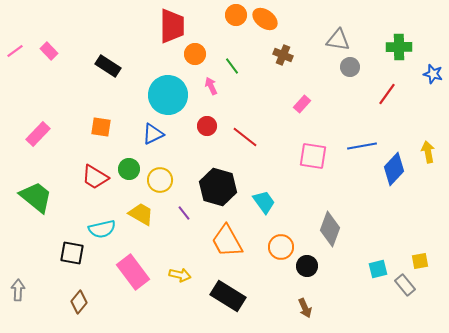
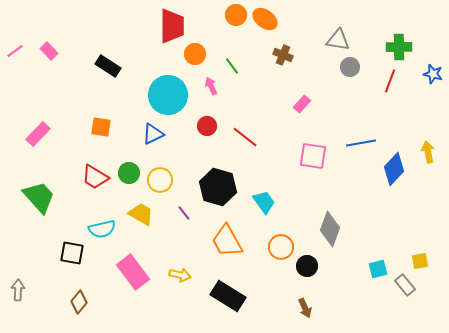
red line at (387, 94): moved 3 px right, 13 px up; rotated 15 degrees counterclockwise
blue line at (362, 146): moved 1 px left, 3 px up
green circle at (129, 169): moved 4 px down
green trapezoid at (36, 197): moved 3 px right; rotated 9 degrees clockwise
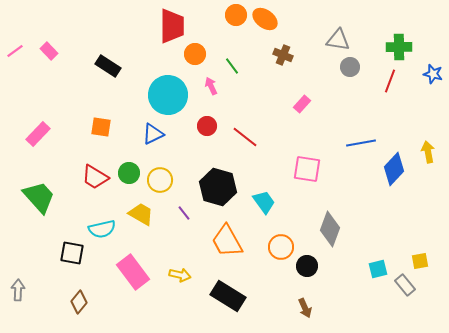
pink square at (313, 156): moved 6 px left, 13 px down
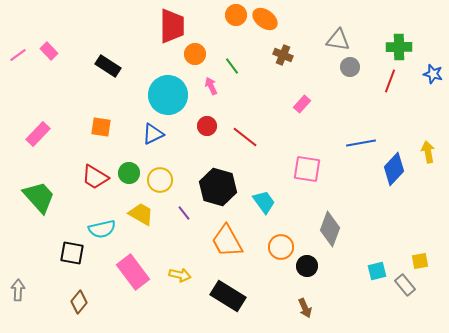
pink line at (15, 51): moved 3 px right, 4 px down
cyan square at (378, 269): moved 1 px left, 2 px down
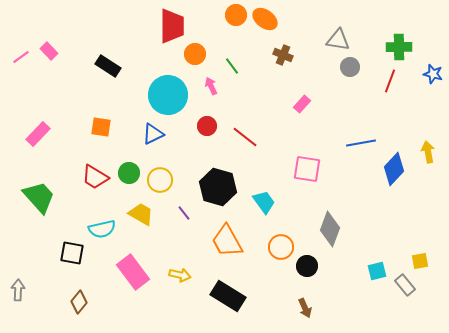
pink line at (18, 55): moved 3 px right, 2 px down
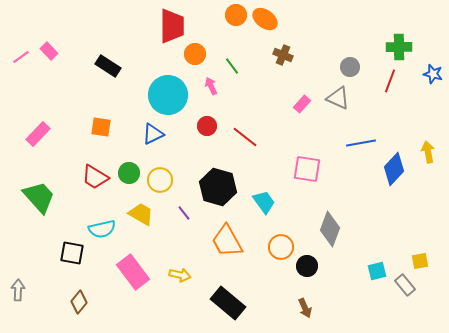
gray triangle at (338, 40): moved 58 px down; rotated 15 degrees clockwise
black rectangle at (228, 296): moved 7 px down; rotated 8 degrees clockwise
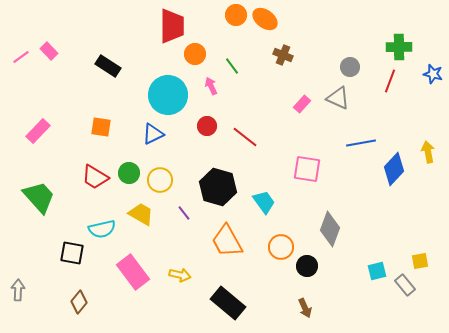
pink rectangle at (38, 134): moved 3 px up
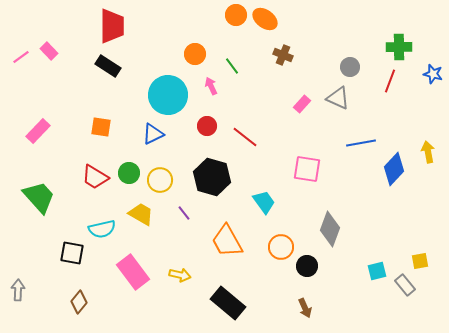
red trapezoid at (172, 26): moved 60 px left
black hexagon at (218, 187): moved 6 px left, 10 px up
